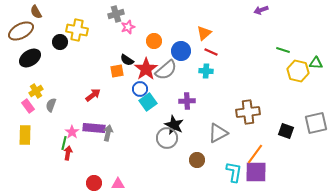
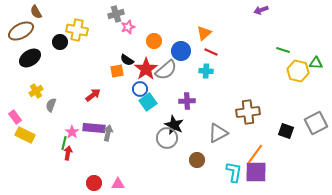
pink rectangle at (28, 106): moved 13 px left, 11 px down
gray square at (316, 123): rotated 15 degrees counterclockwise
yellow rectangle at (25, 135): rotated 66 degrees counterclockwise
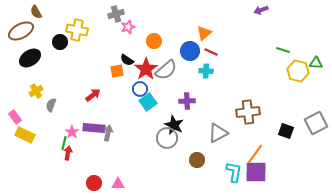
blue circle at (181, 51): moved 9 px right
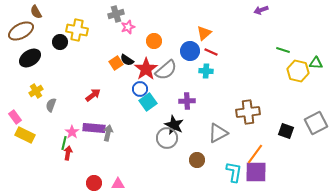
orange square at (117, 71): moved 1 px left, 8 px up; rotated 24 degrees counterclockwise
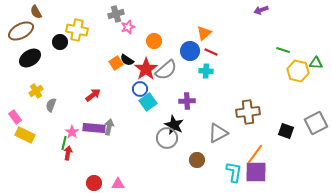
gray arrow at (108, 133): moved 1 px right, 6 px up
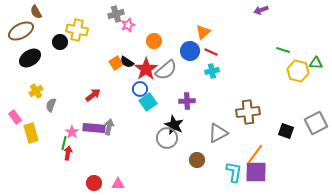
pink star at (128, 27): moved 2 px up
orange triangle at (204, 33): moved 1 px left, 1 px up
black semicircle at (127, 60): moved 2 px down
cyan cross at (206, 71): moved 6 px right; rotated 16 degrees counterclockwise
yellow rectangle at (25, 135): moved 6 px right, 2 px up; rotated 48 degrees clockwise
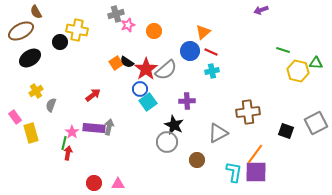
orange circle at (154, 41): moved 10 px up
gray circle at (167, 138): moved 4 px down
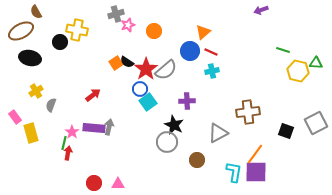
black ellipse at (30, 58): rotated 45 degrees clockwise
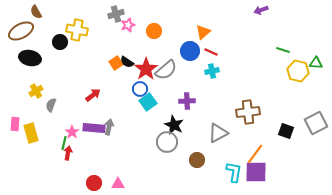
pink rectangle at (15, 117): moved 7 px down; rotated 40 degrees clockwise
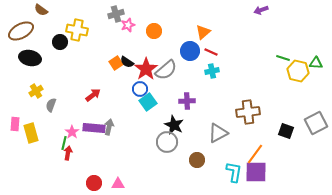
brown semicircle at (36, 12): moved 5 px right, 2 px up; rotated 24 degrees counterclockwise
green line at (283, 50): moved 8 px down
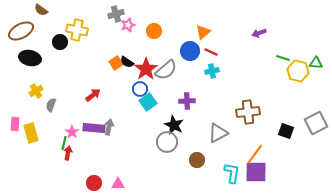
purple arrow at (261, 10): moved 2 px left, 23 px down
cyan L-shape at (234, 172): moved 2 px left, 1 px down
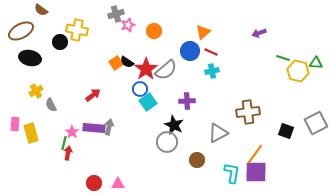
gray semicircle at (51, 105): rotated 48 degrees counterclockwise
